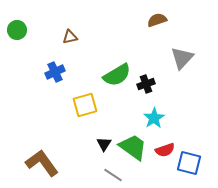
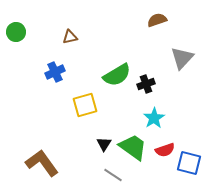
green circle: moved 1 px left, 2 px down
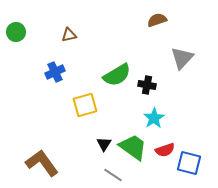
brown triangle: moved 1 px left, 2 px up
black cross: moved 1 px right, 1 px down; rotated 30 degrees clockwise
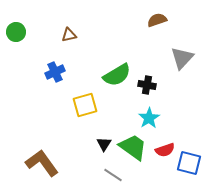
cyan star: moved 5 px left
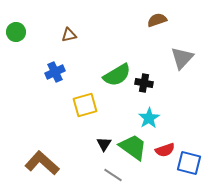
black cross: moved 3 px left, 2 px up
brown L-shape: rotated 12 degrees counterclockwise
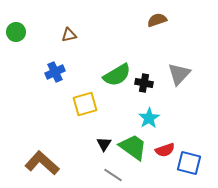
gray triangle: moved 3 px left, 16 px down
yellow square: moved 1 px up
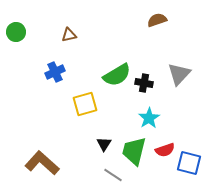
green trapezoid: moved 1 px right, 4 px down; rotated 112 degrees counterclockwise
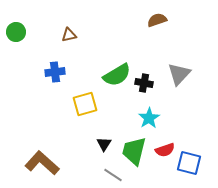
blue cross: rotated 18 degrees clockwise
